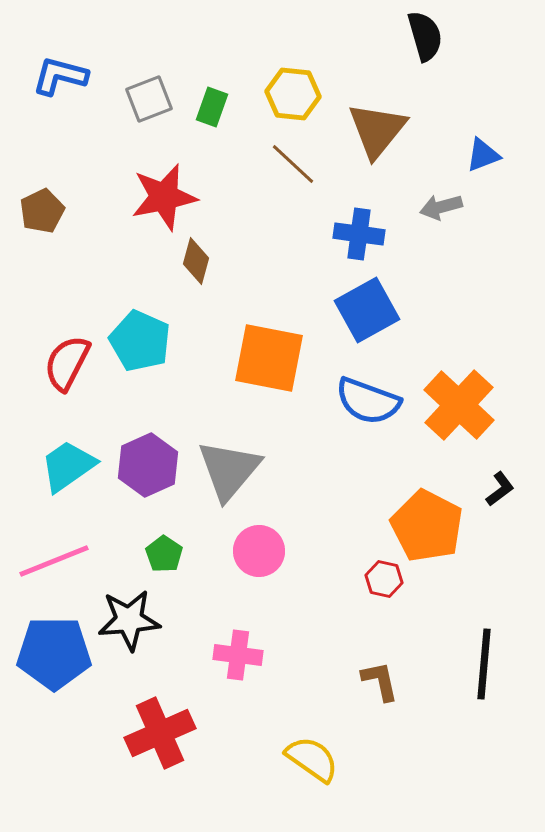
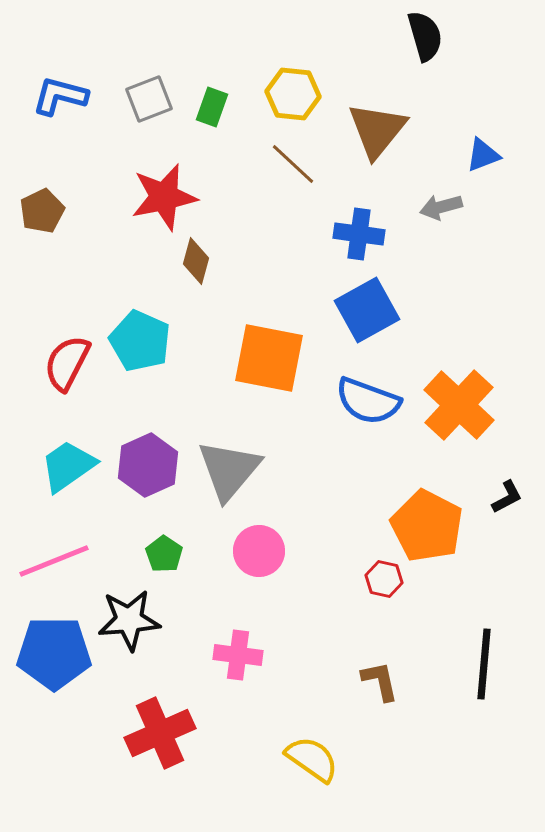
blue L-shape: moved 20 px down
black L-shape: moved 7 px right, 8 px down; rotated 9 degrees clockwise
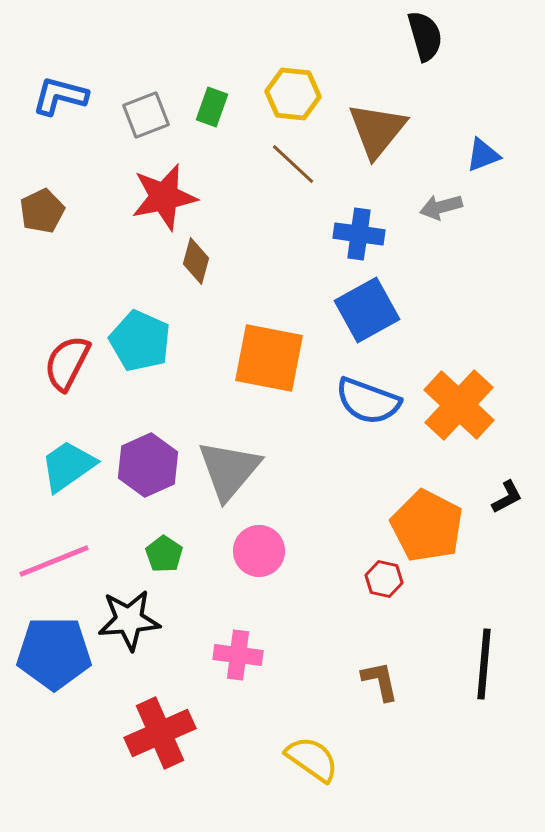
gray square: moved 3 px left, 16 px down
